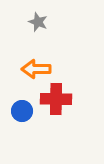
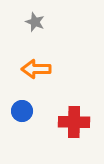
gray star: moved 3 px left
red cross: moved 18 px right, 23 px down
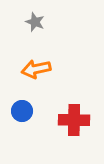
orange arrow: rotated 12 degrees counterclockwise
red cross: moved 2 px up
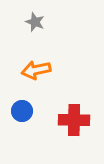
orange arrow: moved 1 px down
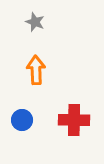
orange arrow: rotated 100 degrees clockwise
blue circle: moved 9 px down
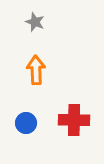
blue circle: moved 4 px right, 3 px down
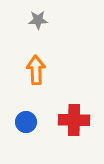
gray star: moved 3 px right, 2 px up; rotated 24 degrees counterclockwise
blue circle: moved 1 px up
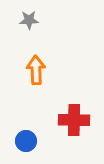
gray star: moved 9 px left
blue circle: moved 19 px down
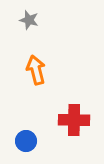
gray star: rotated 18 degrees clockwise
orange arrow: rotated 12 degrees counterclockwise
